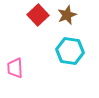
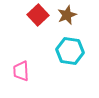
pink trapezoid: moved 6 px right, 3 px down
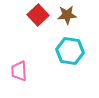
brown star: rotated 18 degrees clockwise
pink trapezoid: moved 2 px left
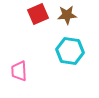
red square: moved 1 px up; rotated 20 degrees clockwise
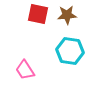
red square: rotated 35 degrees clockwise
pink trapezoid: moved 6 px right, 1 px up; rotated 30 degrees counterclockwise
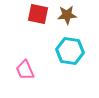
pink trapezoid: rotated 10 degrees clockwise
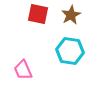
brown star: moved 4 px right; rotated 24 degrees counterclockwise
pink trapezoid: moved 2 px left
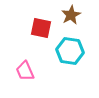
red square: moved 3 px right, 14 px down
pink trapezoid: moved 2 px right, 1 px down
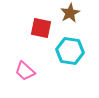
brown star: moved 1 px left, 2 px up
pink trapezoid: rotated 25 degrees counterclockwise
